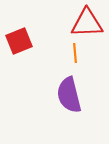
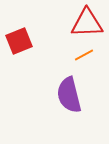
orange line: moved 9 px right, 2 px down; rotated 66 degrees clockwise
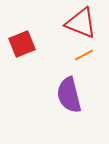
red triangle: moved 6 px left; rotated 24 degrees clockwise
red square: moved 3 px right, 3 px down
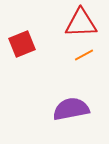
red triangle: rotated 24 degrees counterclockwise
purple semicircle: moved 2 px right, 14 px down; rotated 93 degrees clockwise
